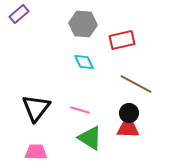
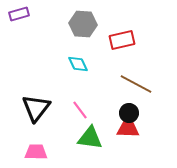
purple rectangle: rotated 24 degrees clockwise
cyan diamond: moved 6 px left, 2 px down
pink line: rotated 36 degrees clockwise
green triangle: rotated 24 degrees counterclockwise
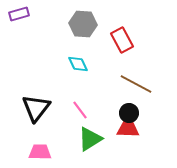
red rectangle: rotated 75 degrees clockwise
green triangle: moved 1 px down; rotated 40 degrees counterclockwise
pink trapezoid: moved 4 px right
